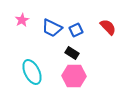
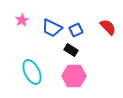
black rectangle: moved 1 px left, 3 px up
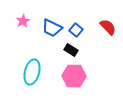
pink star: moved 1 px right, 1 px down
blue square: rotated 24 degrees counterclockwise
cyan ellipse: rotated 40 degrees clockwise
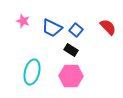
pink star: rotated 24 degrees counterclockwise
pink hexagon: moved 3 px left
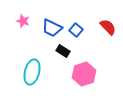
black rectangle: moved 8 px left, 1 px down
pink hexagon: moved 13 px right, 2 px up; rotated 20 degrees counterclockwise
